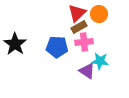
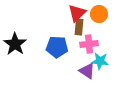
brown rectangle: rotated 56 degrees counterclockwise
pink cross: moved 5 px right, 2 px down
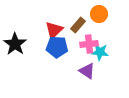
red triangle: moved 23 px left, 17 px down
brown rectangle: moved 1 px left, 2 px up; rotated 35 degrees clockwise
cyan star: moved 9 px up
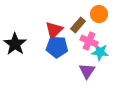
pink cross: moved 3 px up; rotated 30 degrees clockwise
purple triangle: rotated 30 degrees clockwise
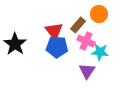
red triangle: moved 1 px down; rotated 24 degrees counterclockwise
pink cross: moved 3 px left
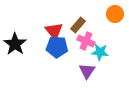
orange circle: moved 16 px right
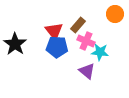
purple triangle: rotated 24 degrees counterclockwise
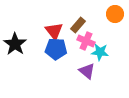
blue pentagon: moved 1 px left, 2 px down
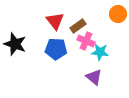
orange circle: moved 3 px right
brown rectangle: moved 1 px down; rotated 14 degrees clockwise
red triangle: moved 1 px right, 10 px up
black star: rotated 15 degrees counterclockwise
purple triangle: moved 7 px right, 6 px down
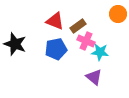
red triangle: rotated 30 degrees counterclockwise
blue pentagon: rotated 15 degrees counterclockwise
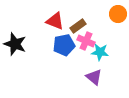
blue pentagon: moved 8 px right, 4 px up
